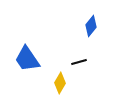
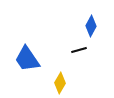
blue diamond: rotated 10 degrees counterclockwise
black line: moved 12 px up
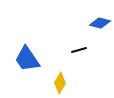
blue diamond: moved 9 px right, 3 px up; rotated 75 degrees clockwise
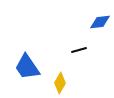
blue diamond: moved 1 px up; rotated 20 degrees counterclockwise
blue trapezoid: moved 8 px down
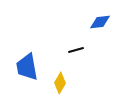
black line: moved 3 px left
blue trapezoid: rotated 24 degrees clockwise
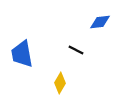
black line: rotated 42 degrees clockwise
blue trapezoid: moved 5 px left, 13 px up
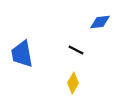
yellow diamond: moved 13 px right
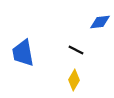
blue trapezoid: moved 1 px right, 1 px up
yellow diamond: moved 1 px right, 3 px up
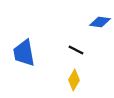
blue diamond: rotated 15 degrees clockwise
blue trapezoid: moved 1 px right
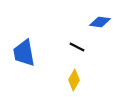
black line: moved 1 px right, 3 px up
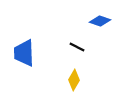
blue diamond: moved 1 px up; rotated 10 degrees clockwise
blue trapezoid: rotated 8 degrees clockwise
